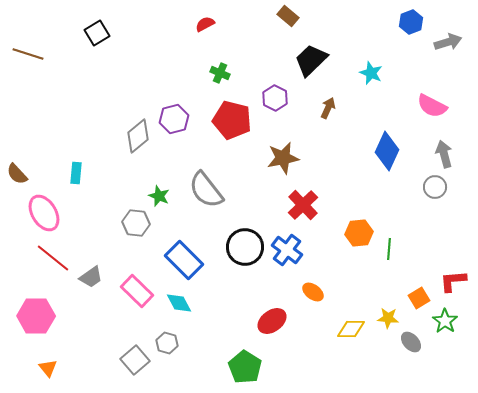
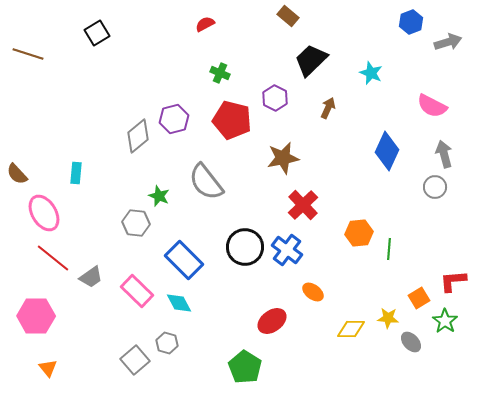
gray semicircle at (206, 190): moved 8 px up
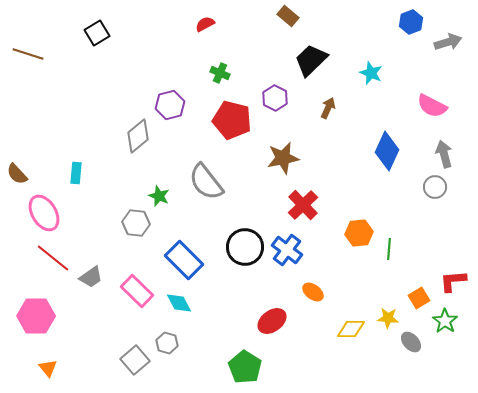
purple hexagon at (174, 119): moved 4 px left, 14 px up
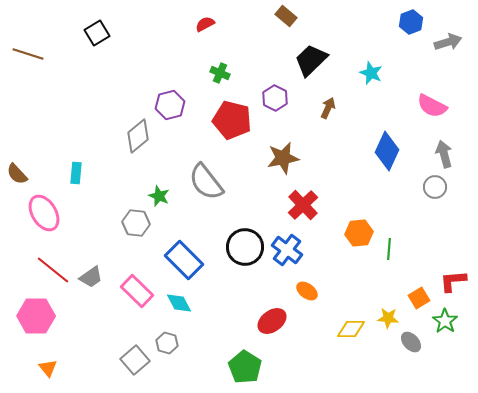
brown rectangle at (288, 16): moved 2 px left
red line at (53, 258): moved 12 px down
orange ellipse at (313, 292): moved 6 px left, 1 px up
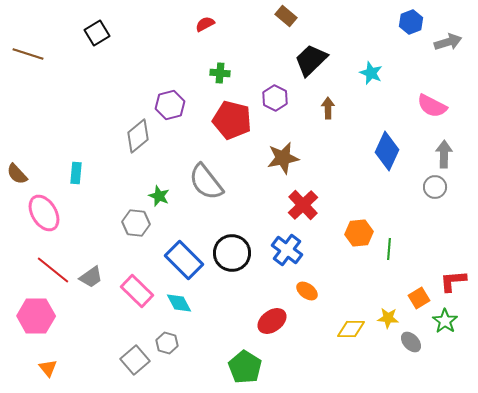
green cross at (220, 73): rotated 18 degrees counterclockwise
brown arrow at (328, 108): rotated 25 degrees counterclockwise
gray arrow at (444, 154): rotated 16 degrees clockwise
black circle at (245, 247): moved 13 px left, 6 px down
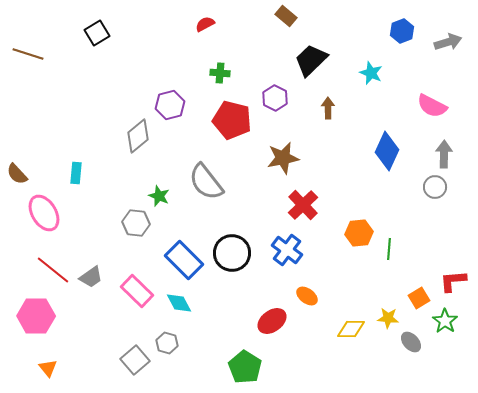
blue hexagon at (411, 22): moved 9 px left, 9 px down
orange ellipse at (307, 291): moved 5 px down
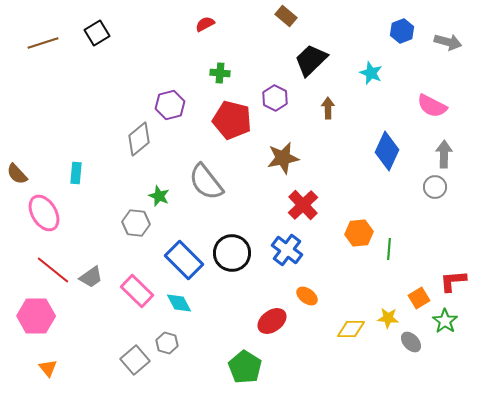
gray arrow at (448, 42): rotated 32 degrees clockwise
brown line at (28, 54): moved 15 px right, 11 px up; rotated 36 degrees counterclockwise
gray diamond at (138, 136): moved 1 px right, 3 px down
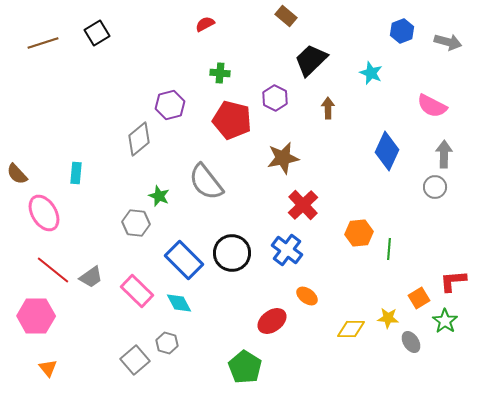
gray ellipse at (411, 342): rotated 10 degrees clockwise
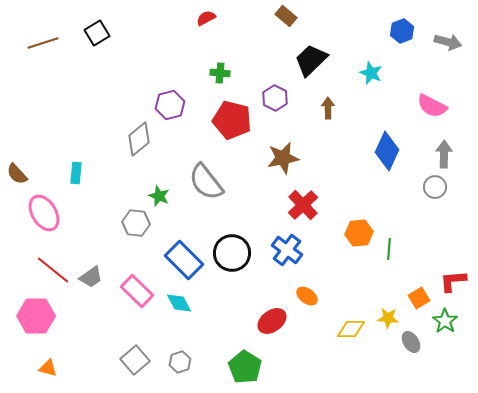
red semicircle at (205, 24): moved 1 px right, 6 px up
gray hexagon at (167, 343): moved 13 px right, 19 px down; rotated 25 degrees clockwise
orange triangle at (48, 368): rotated 36 degrees counterclockwise
